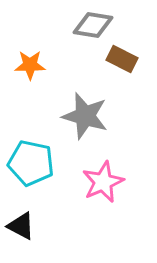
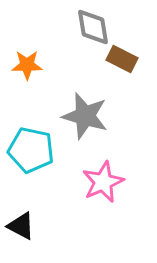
gray diamond: moved 2 px down; rotated 72 degrees clockwise
orange star: moved 3 px left
cyan pentagon: moved 13 px up
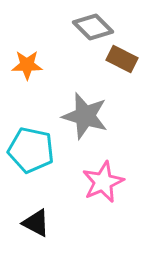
gray diamond: rotated 36 degrees counterclockwise
black triangle: moved 15 px right, 3 px up
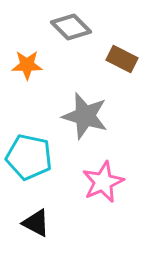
gray diamond: moved 22 px left
cyan pentagon: moved 2 px left, 7 px down
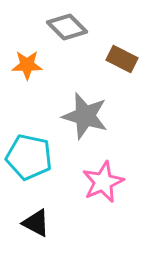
gray diamond: moved 4 px left
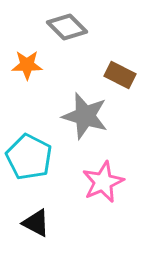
brown rectangle: moved 2 px left, 16 px down
cyan pentagon: rotated 15 degrees clockwise
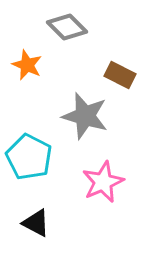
orange star: rotated 24 degrees clockwise
